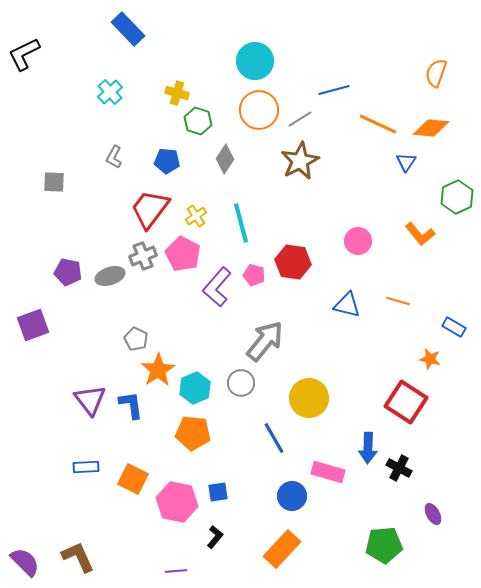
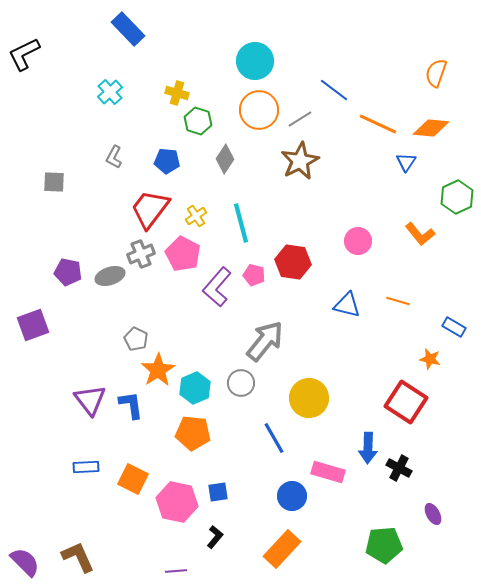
blue line at (334, 90): rotated 52 degrees clockwise
gray cross at (143, 256): moved 2 px left, 2 px up
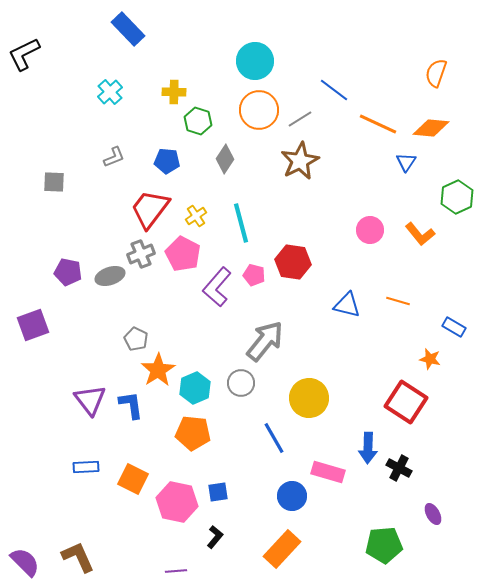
yellow cross at (177, 93): moved 3 px left, 1 px up; rotated 15 degrees counterclockwise
gray L-shape at (114, 157): rotated 140 degrees counterclockwise
pink circle at (358, 241): moved 12 px right, 11 px up
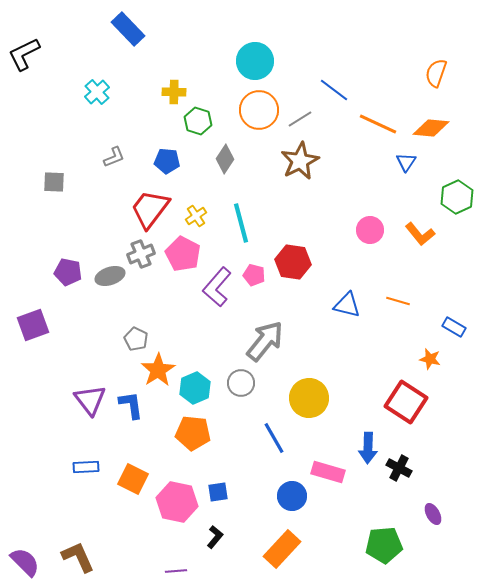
cyan cross at (110, 92): moved 13 px left
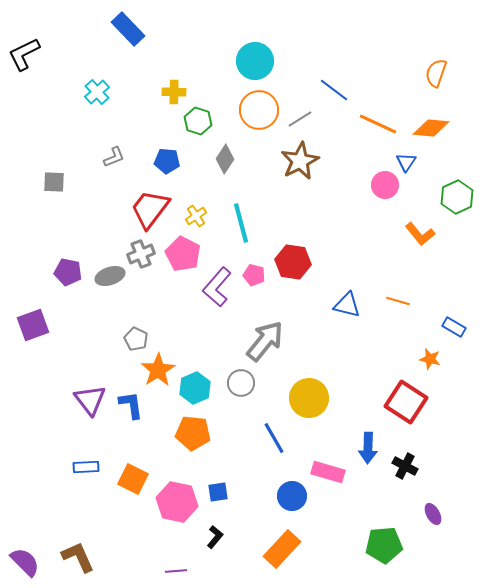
pink circle at (370, 230): moved 15 px right, 45 px up
black cross at (399, 468): moved 6 px right, 2 px up
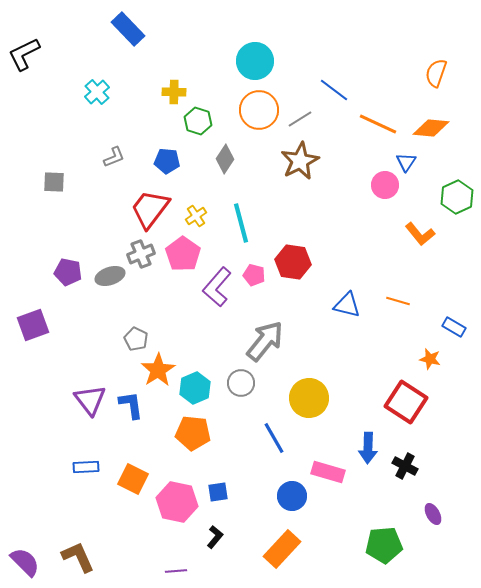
pink pentagon at (183, 254): rotated 8 degrees clockwise
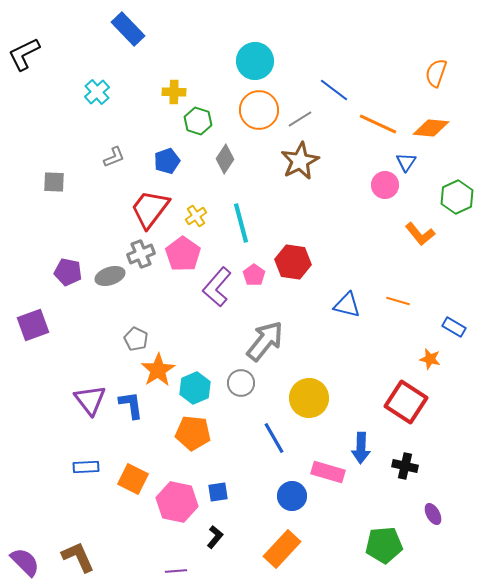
blue pentagon at (167, 161): rotated 25 degrees counterclockwise
pink pentagon at (254, 275): rotated 20 degrees clockwise
blue arrow at (368, 448): moved 7 px left
black cross at (405, 466): rotated 15 degrees counterclockwise
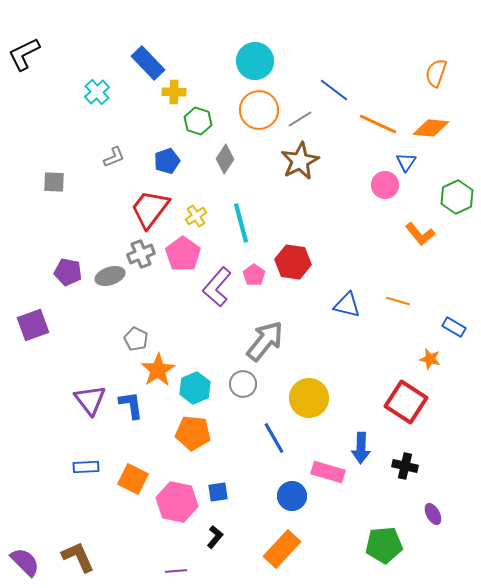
blue rectangle at (128, 29): moved 20 px right, 34 px down
gray circle at (241, 383): moved 2 px right, 1 px down
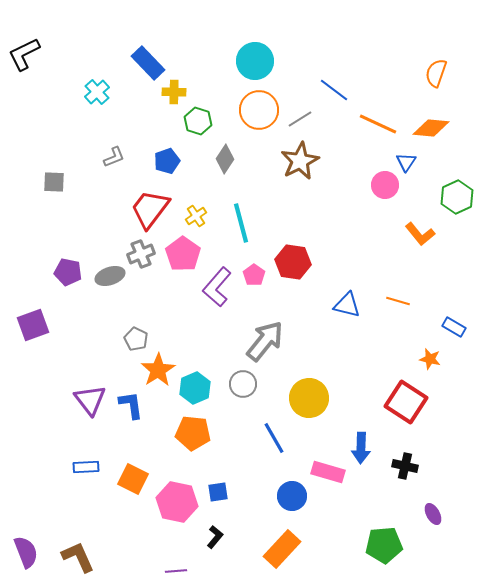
purple semicircle at (25, 562): moved 1 px right, 10 px up; rotated 24 degrees clockwise
